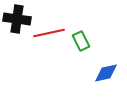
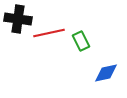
black cross: moved 1 px right
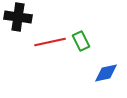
black cross: moved 2 px up
red line: moved 1 px right, 9 px down
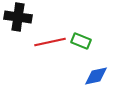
green rectangle: rotated 42 degrees counterclockwise
blue diamond: moved 10 px left, 3 px down
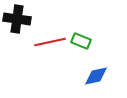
black cross: moved 1 px left, 2 px down
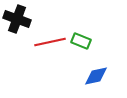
black cross: rotated 12 degrees clockwise
